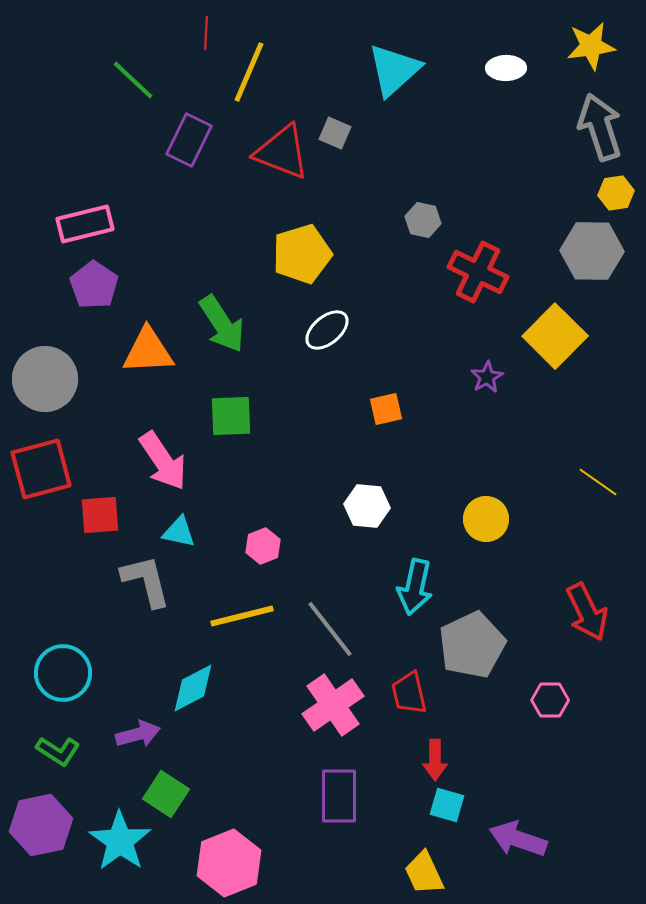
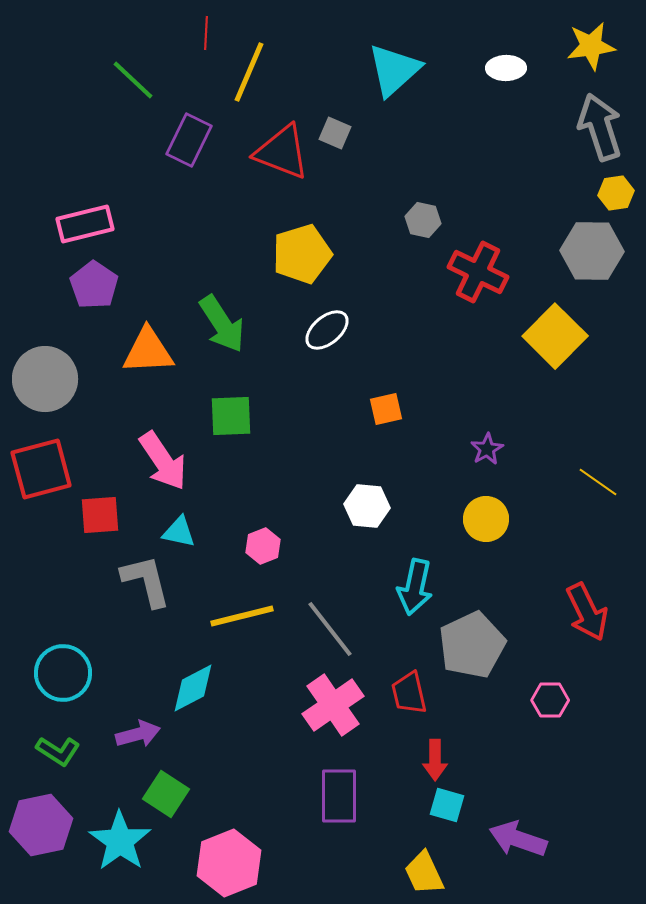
purple star at (487, 377): moved 72 px down
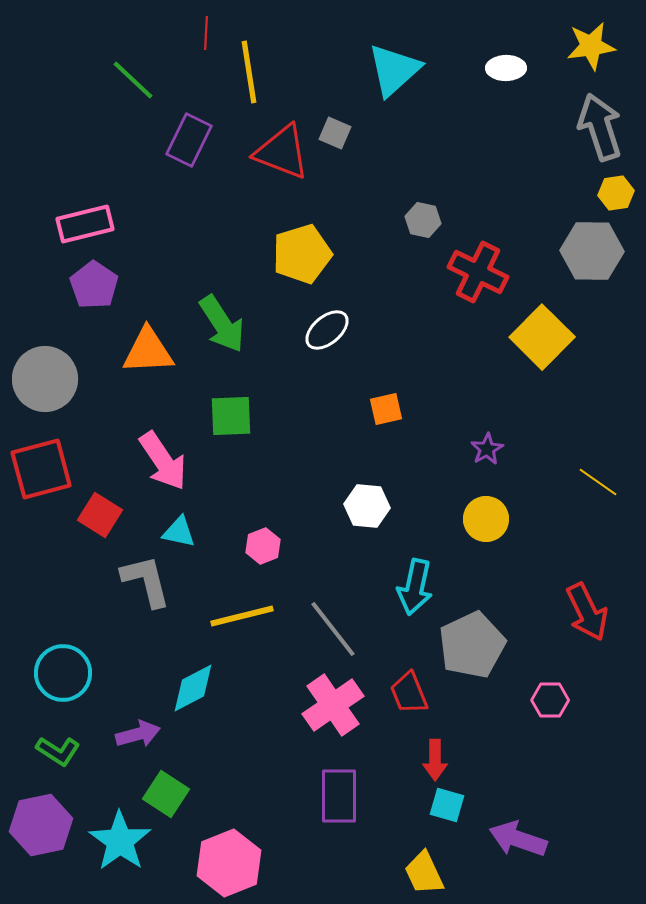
yellow line at (249, 72): rotated 32 degrees counterclockwise
yellow square at (555, 336): moved 13 px left, 1 px down
red square at (100, 515): rotated 36 degrees clockwise
gray line at (330, 629): moved 3 px right
red trapezoid at (409, 693): rotated 9 degrees counterclockwise
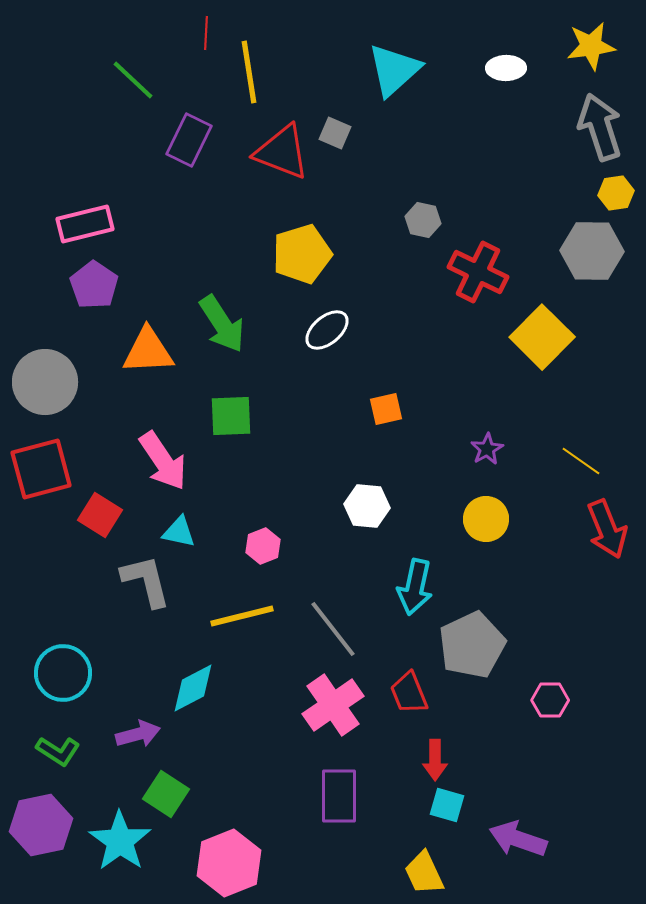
gray circle at (45, 379): moved 3 px down
yellow line at (598, 482): moved 17 px left, 21 px up
red arrow at (587, 612): moved 20 px right, 83 px up; rotated 4 degrees clockwise
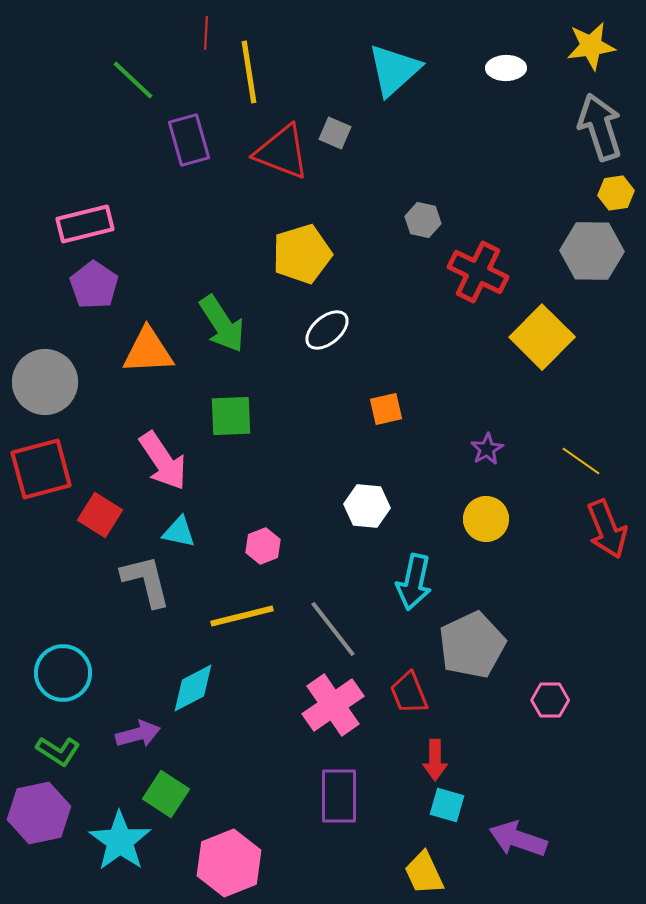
purple rectangle at (189, 140): rotated 42 degrees counterclockwise
cyan arrow at (415, 587): moved 1 px left, 5 px up
purple hexagon at (41, 825): moved 2 px left, 12 px up
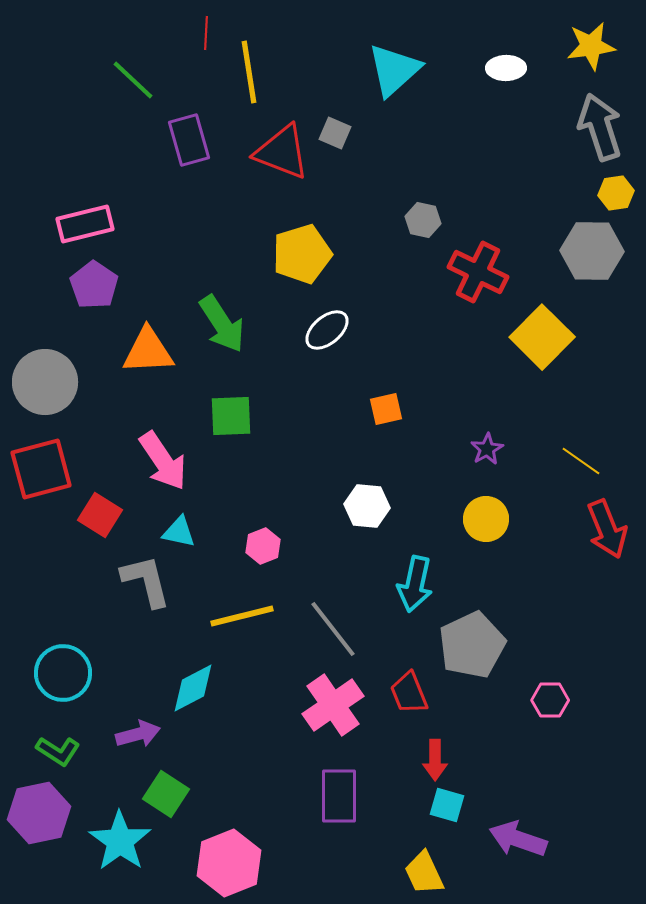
cyan arrow at (414, 582): moved 1 px right, 2 px down
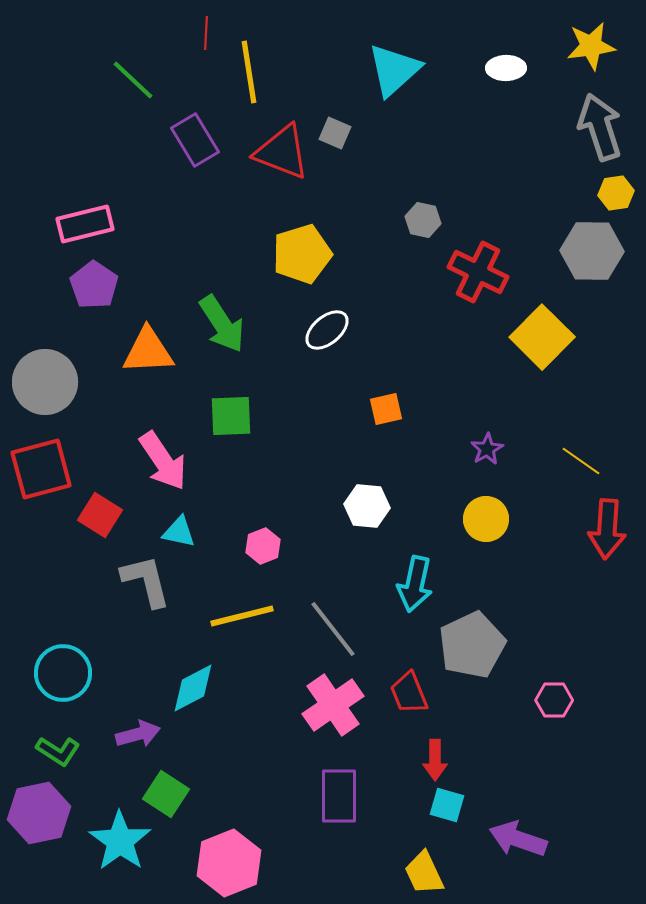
purple rectangle at (189, 140): moved 6 px right; rotated 15 degrees counterclockwise
red arrow at (607, 529): rotated 26 degrees clockwise
pink hexagon at (550, 700): moved 4 px right
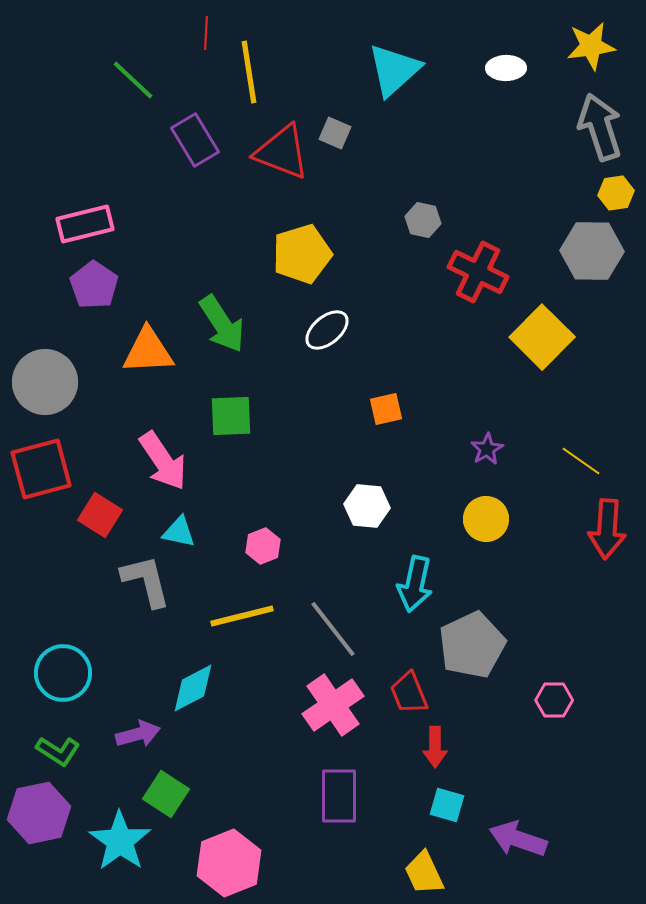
red arrow at (435, 760): moved 13 px up
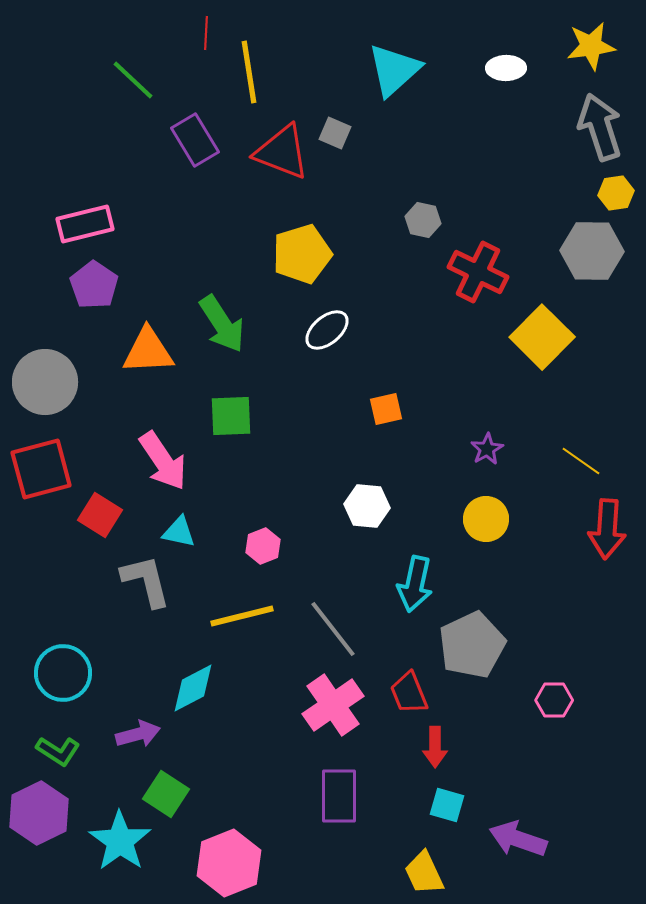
purple hexagon at (39, 813): rotated 14 degrees counterclockwise
